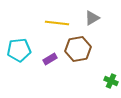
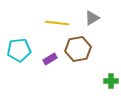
green cross: rotated 24 degrees counterclockwise
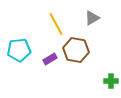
yellow line: moved 1 px left, 1 px down; rotated 55 degrees clockwise
brown hexagon: moved 2 px left, 1 px down; rotated 20 degrees clockwise
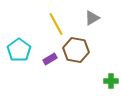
cyan pentagon: rotated 30 degrees counterclockwise
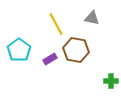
gray triangle: rotated 42 degrees clockwise
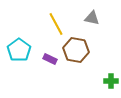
purple rectangle: rotated 56 degrees clockwise
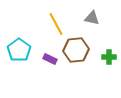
brown hexagon: rotated 15 degrees counterclockwise
green cross: moved 2 px left, 24 px up
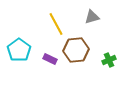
gray triangle: moved 1 px up; rotated 28 degrees counterclockwise
green cross: moved 3 px down; rotated 24 degrees counterclockwise
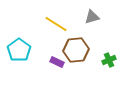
yellow line: rotated 30 degrees counterclockwise
purple rectangle: moved 7 px right, 3 px down
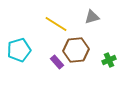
cyan pentagon: rotated 20 degrees clockwise
purple rectangle: rotated 24 degrees clockwise
